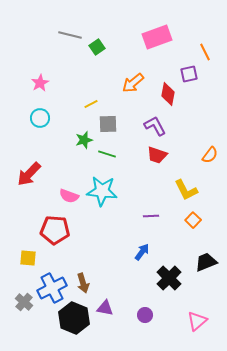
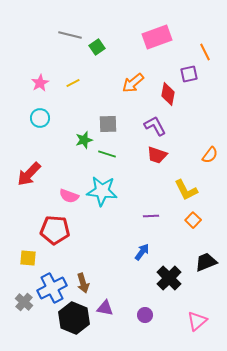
yellow line: moved 18 px left, 21 px up
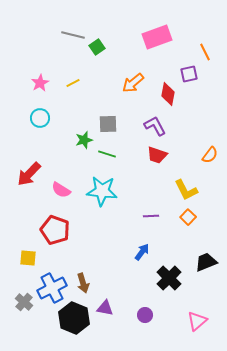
gray line: moved 3 px right
pink semicircle: moved 8 px left, 6 px up; rotated 12 degrees clockwise
orange square: moved 5 px left, 3 px up
red pentagon: rotated 16 degrees clockwise
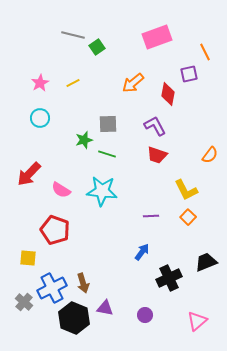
black cross: rotated 20 degrees clockwise
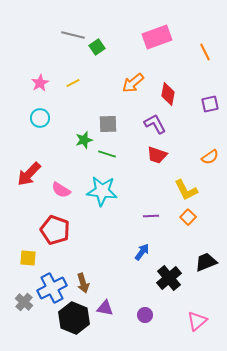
purple square: moved 21 px right, 30 px down
purple L-shape: moved 2 px up
orange semicircle: moved 2 px down; rotated 18 degrees clockwise
black cross: rotated 15 degrees counterclockwise
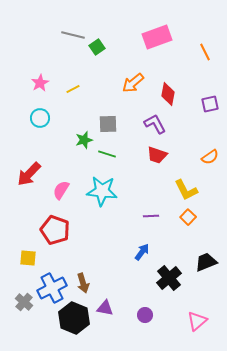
yellow line: moved 6 px down
pink semicircle: rotated 90 degrees clockwise
